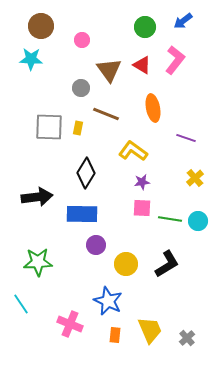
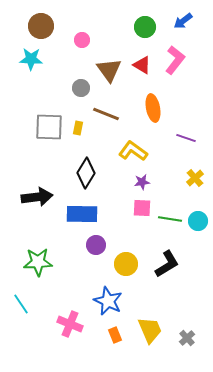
orange rectangle: rotated 28 degrees counterclockwise
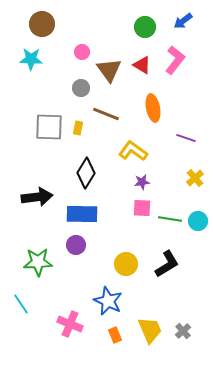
brown circle: moved 1 px right, 2 px up
pink circle: moved 12 px down
purple circle: moved 20 px left
gray cross: moved 4 px left, 7 px up
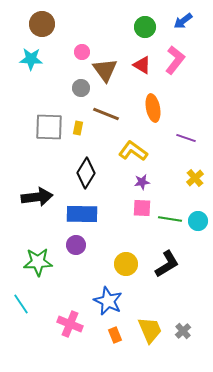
brown triangle: moved 4 px left
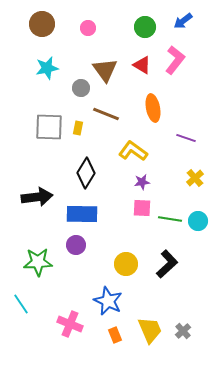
pink circle: moved 6 px right, 24 px up
cyan star: moved 16 px right, 9 px down; rotated 15 degrees counterclockwise
black L-shape: rotated 12 degrees counterclockwise
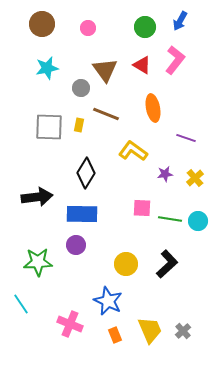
blue arrow: moved 3 px left; rotated 24 degrees counterclockwise
yellow rectangle: moved 1 px right, 3 px up
purple star: moved 23 px right, 8 px up
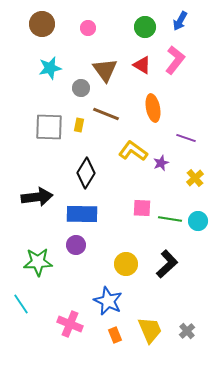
cyan star: moved 3 px right
purple star: moved 4 px left, 11 px up; rotated 14 degrees counterclockwise
gray cross: moved 4 px right
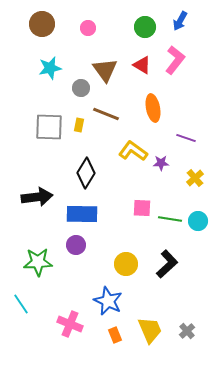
purple star: rotated 21 degrees clockwise
